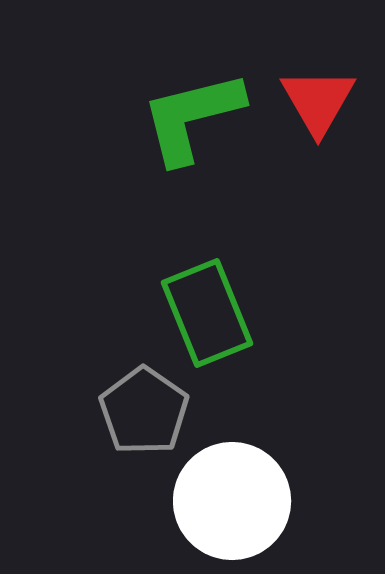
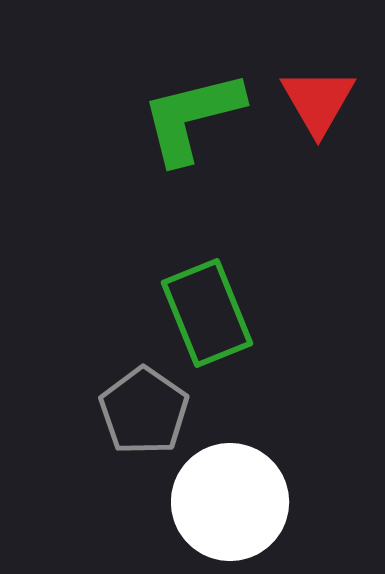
white circle: moved 2 px left, 1 px down
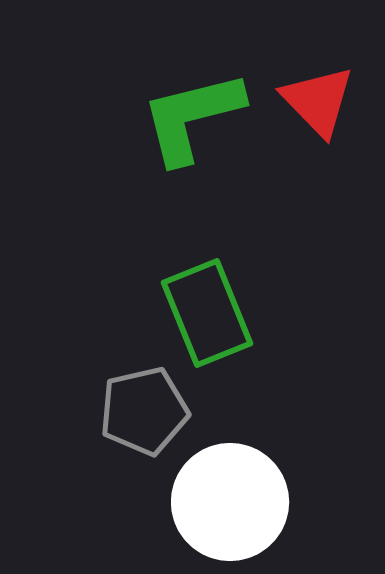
red triangle: rotated 14 degrees counterclockwise
gray pentagon: rotated 24 degrees clockwise
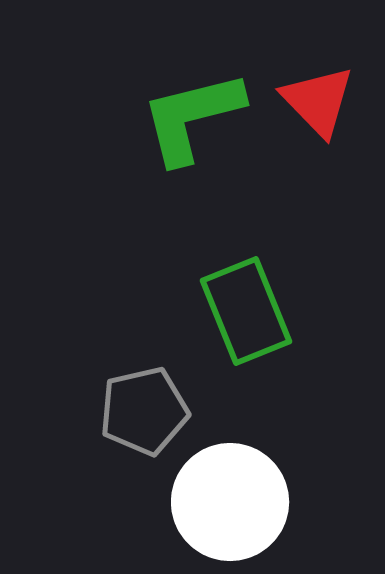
green rectangle: moved 39 px right, 2 px up
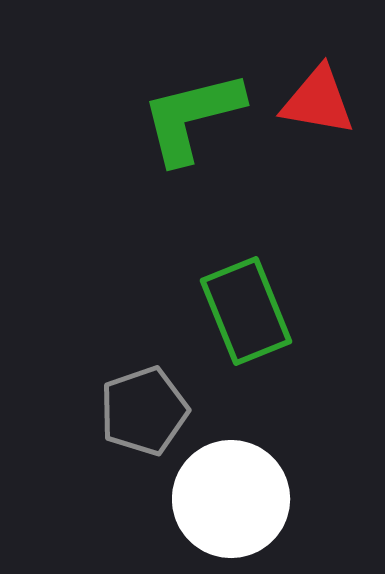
red triangle: rotated 36 degrees counterclockwise
gray pentagon: rotated 6 degrees counterclockwise
white circle: moved 1 px right, 3 px up
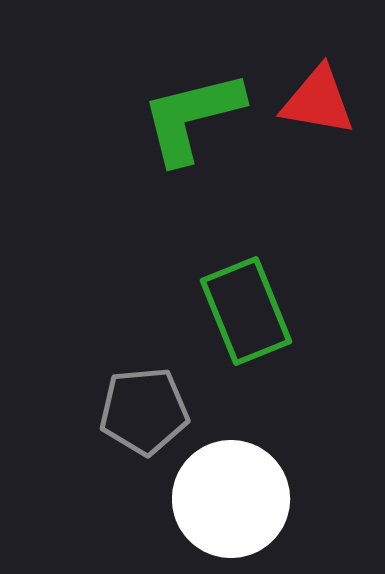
gray pentagon: rotated 14 degrees clockwise
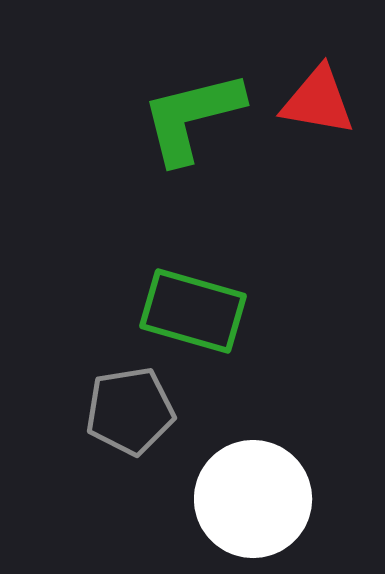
green rectangle: moved 53 px left; rotated 52 degrees counterclockwise
gray pentagon: moved 14 px left; rotated 4 degrees counterclockwise
white circle: moved 22 px right
